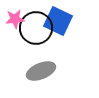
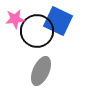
black circle: moved 1 px right, 3 px down
gray ellipse: rotated 44 degrees counterclockwise
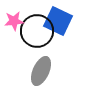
pink star: moved 1 px left, 2 px down
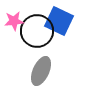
blue square: moved 1 px right
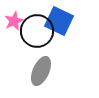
pink star: rotated 18 degrees counterclockwise
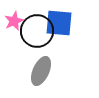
blue square: moved 2 px down; rotated 20 degrees counterclockwise
